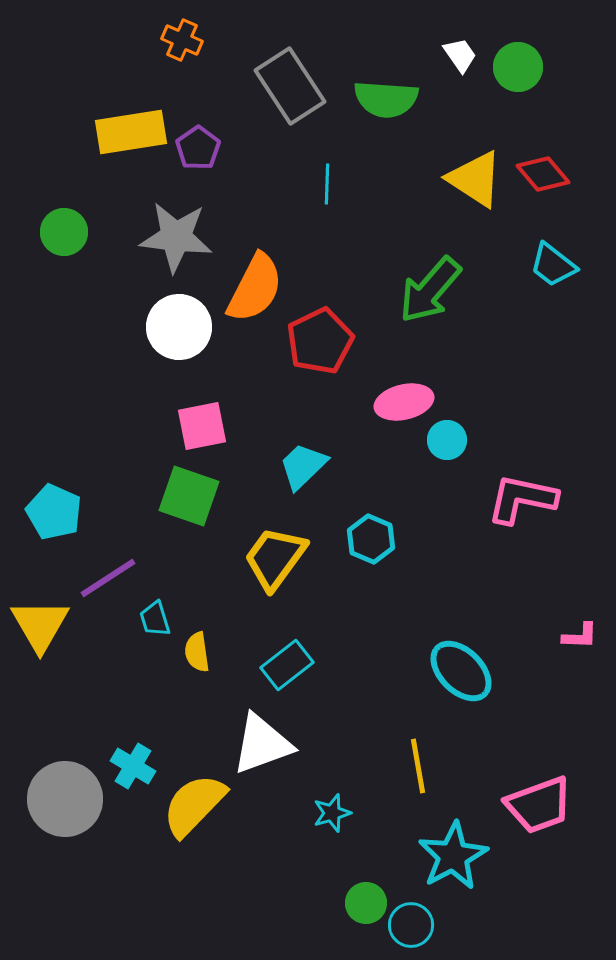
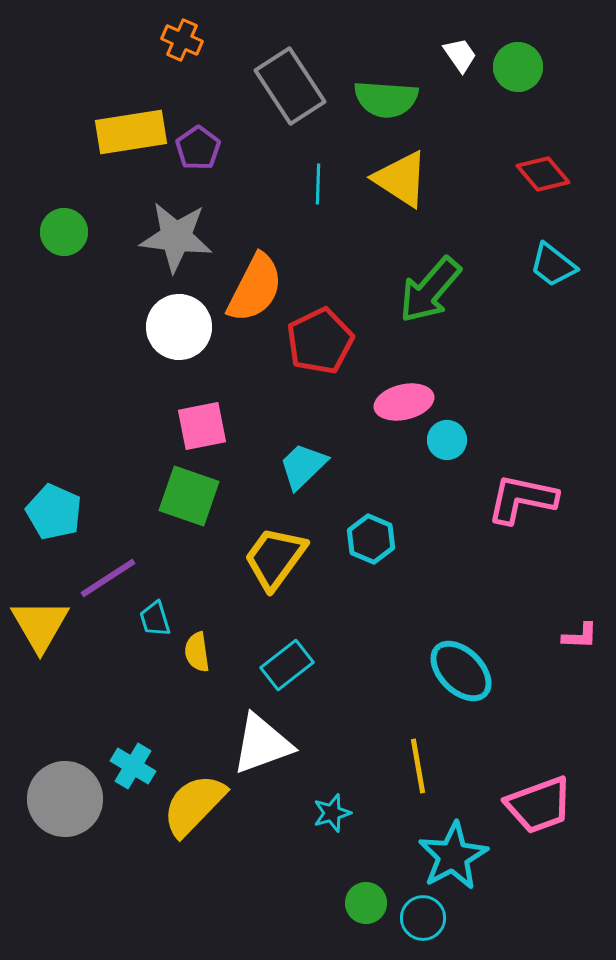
yellow triangle at (475, 179): moved 74 px left
cyan line at (327, 184): moved 9 px left
cyan circle at (411, 925): moved 12 px right, 7 px up
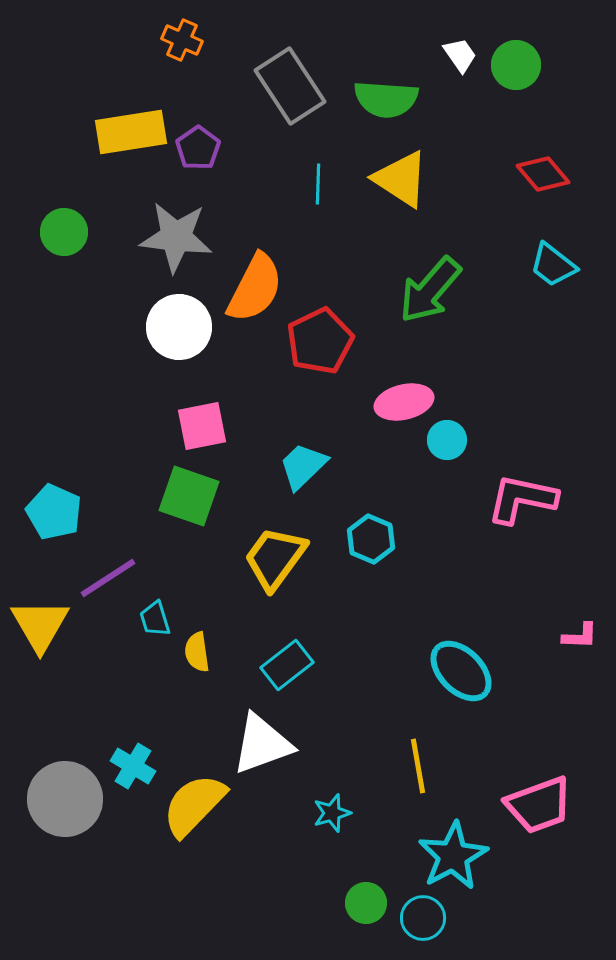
green circle at (518, 67): moved 2 px left, 2 px up
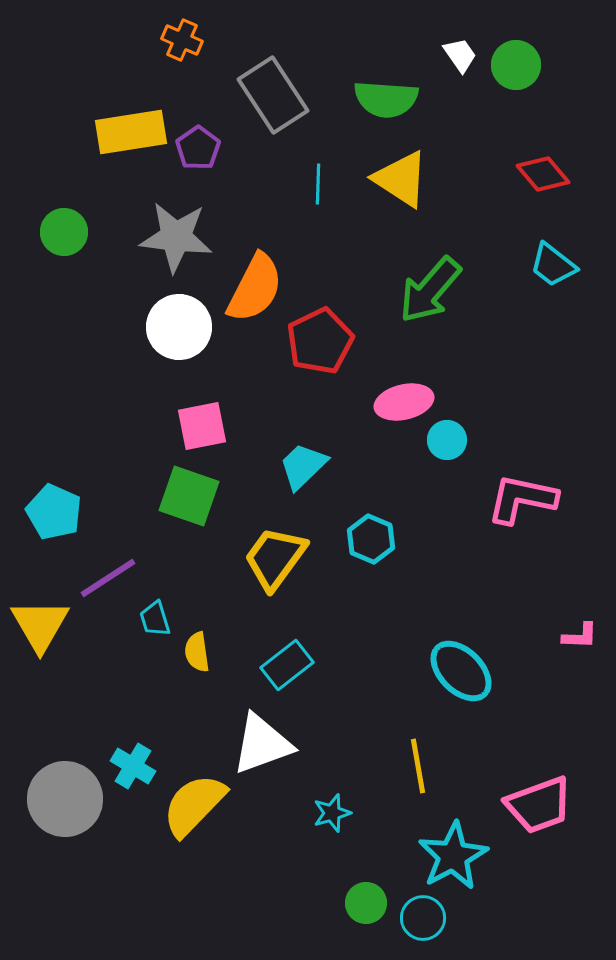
gray rectangle at (290, 86): moved 17 px left, 9 px down
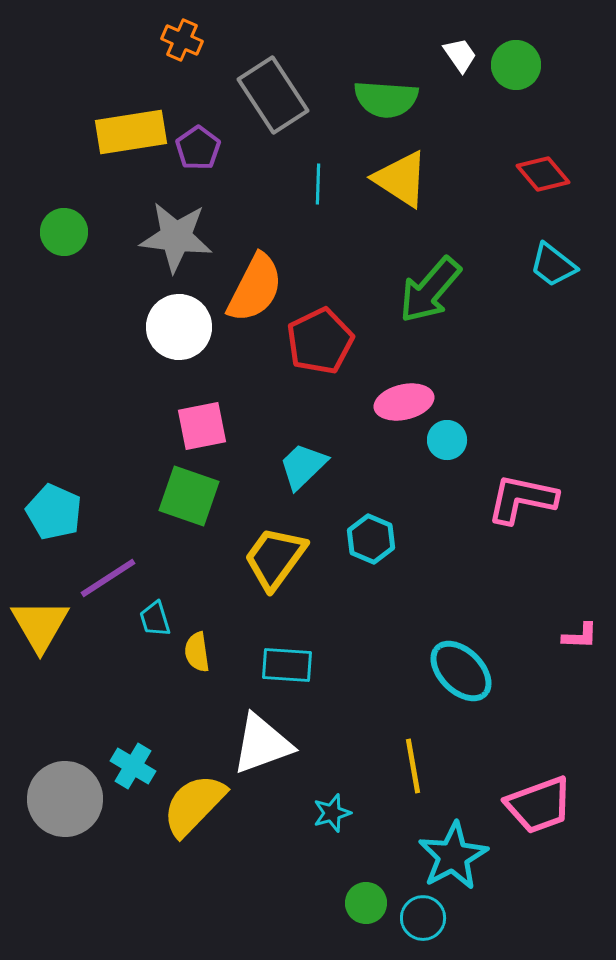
cyan rectangle at (287, 665): rotated 42 degrees clockwise
yellow line at (418, 766): moved 5 px left
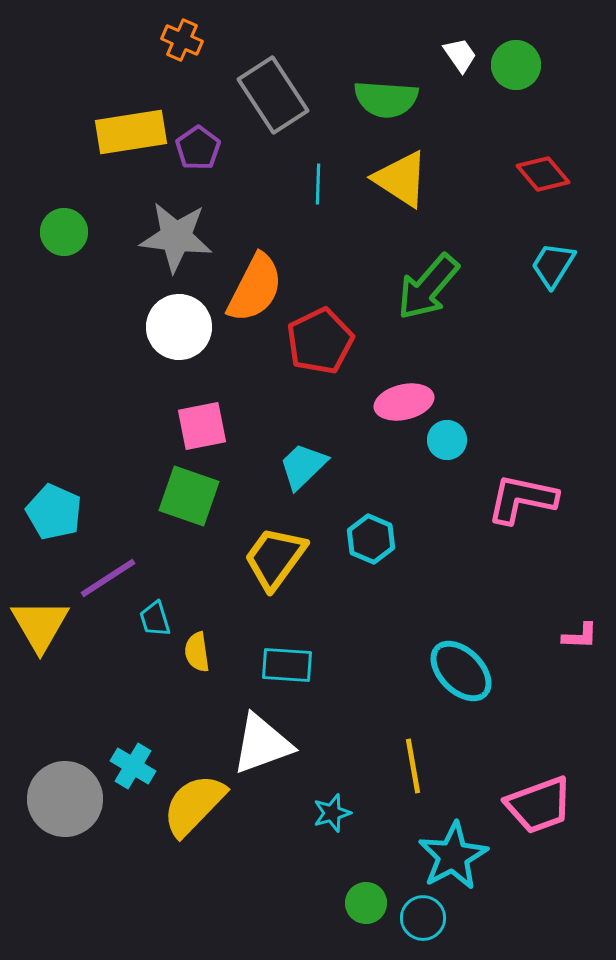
cyan trapezoid at (553, 265): rotated 84 degrees clockwise
green arrow at (430, 290): moved 2 px left, 3 px up
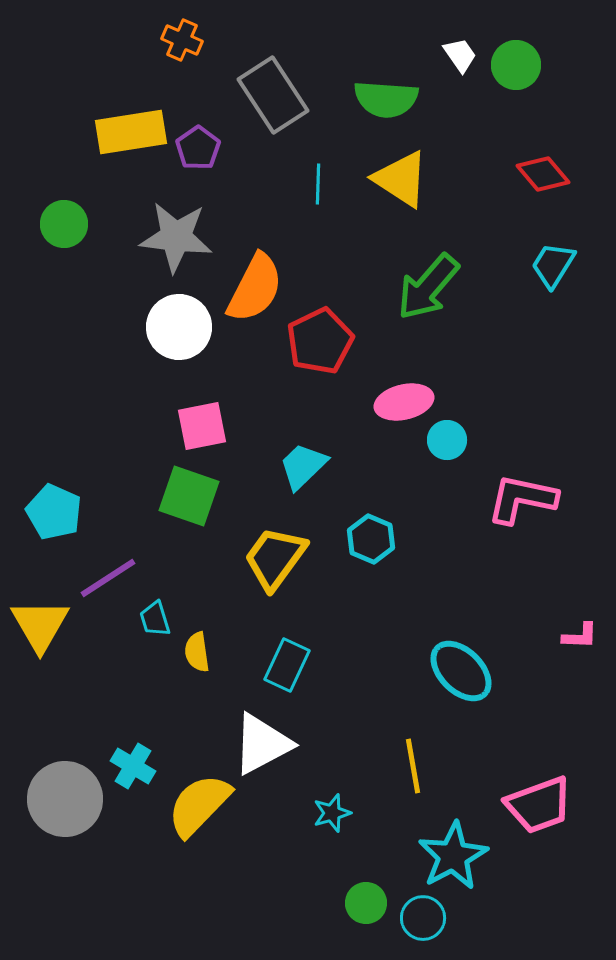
green circle at (64, 232): moved 8 px up
cyan rectangle at (287, 665): rotated 69 degrees counterclockwise
white triangle at (262, 744): rotated 8 degrees counterclockwise
yellow semicircle at (194, 805): moved 5 px right
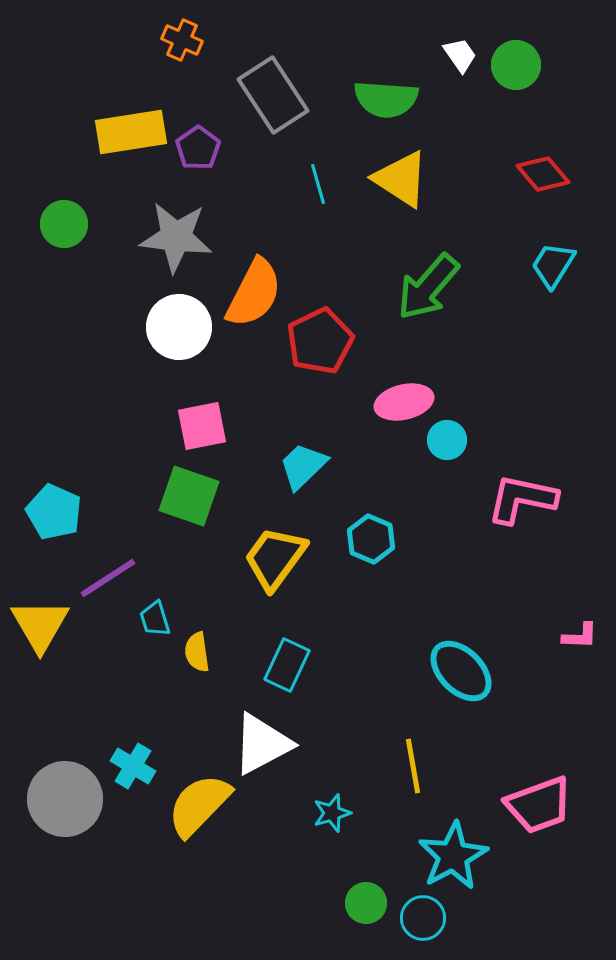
cyan line at (318, 184): rotated 18 degrees counterclockwise
orange semicircle at (255, 288): moved 1 px left, 5 px down
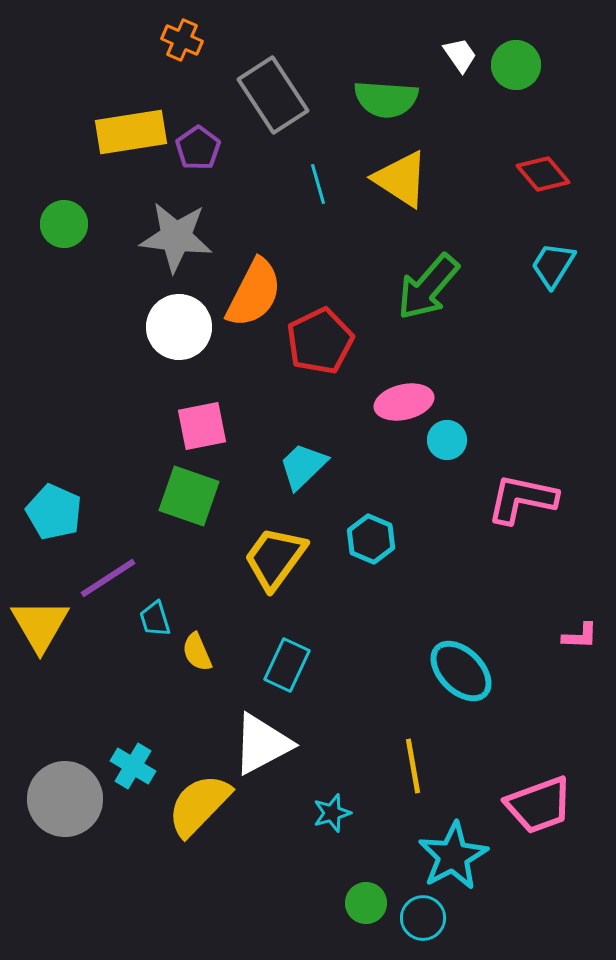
yellow semicircle at (197, 652): rotated 15 degrees counterclockwise
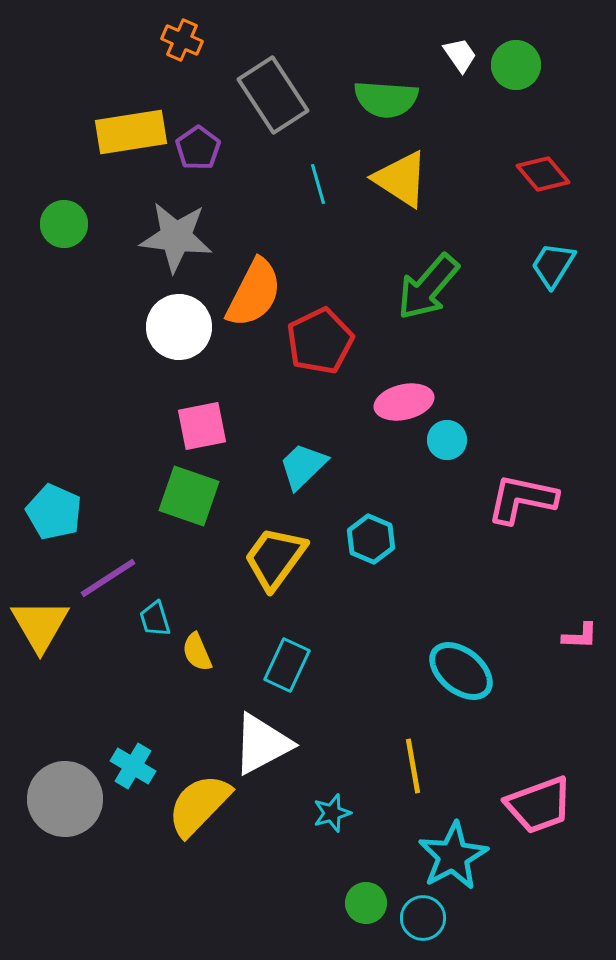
cyan ellipse at (461, 671): rotated 6 degrees counterclockwise
